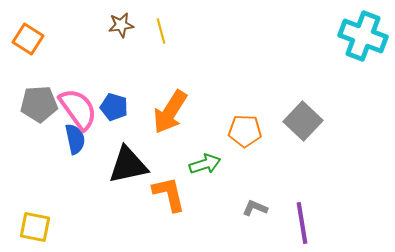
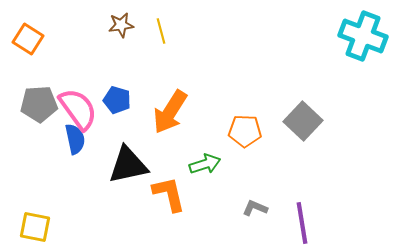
blue pentagon: moved 3 px right, 7 px up
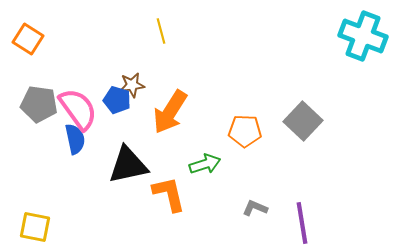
brown star: moved 11 px right, 60 px down
gray pentagon: rotated 12 degrees clockwise
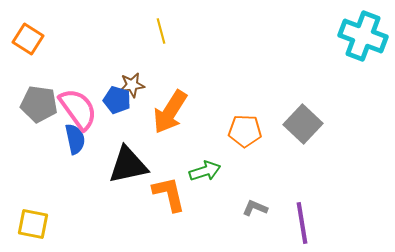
gray square: moved 3 px down
green arrow: moved 7 px down
yellow square: moved 2 px left, 3 px up
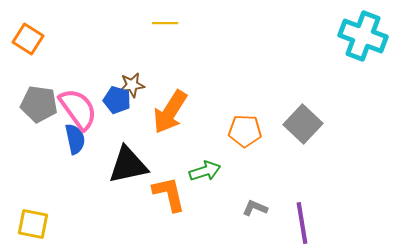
yellow line: moved 4 px right, 8 px up; rotated 75 degrees counterclockwise
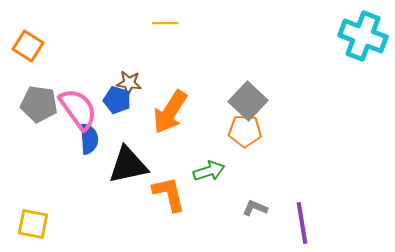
orange square: moved 7 px down
brown star: moved 3 px left, 2 px up; rotated 15 degrees clockwise
gray square: moved 55 px left, 23 px up
blue semicircle: moved 14 px right; rotated 8 degrees clockwise
green arrow: moved 4 px right
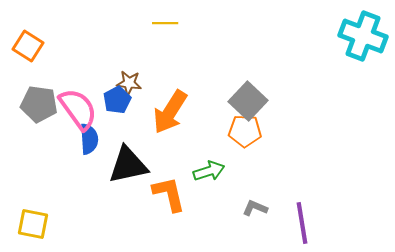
blue pentagon: rotated 28 degrees clockwise
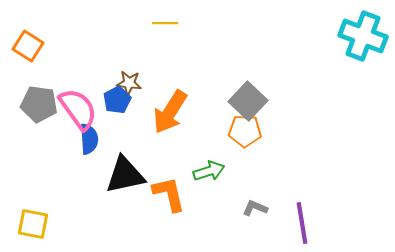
black triangle: moved 3 px left, 10 px down
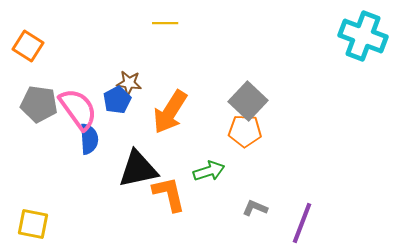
black triangle: moved 13 px right, 6 px up
purple line: rotated 30 degrees clockwise
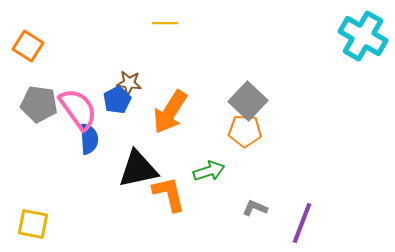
cyan cross: rotated 9 degrees clockwise
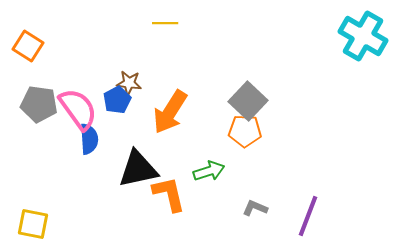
purple line: moved 6 px right, 7 px up
